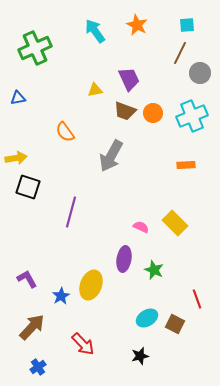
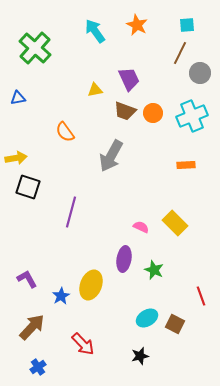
green cross: rotated 24 degrees counterclockwise
red line: moved 4 px right, 3 px up
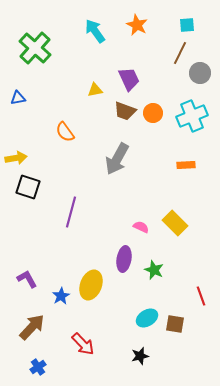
gray arrow: moved 6 px right, 3 px down
brown square: rotated 18 degrees counterclockwise
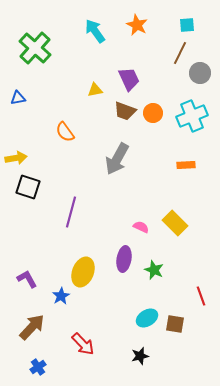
yellow ellipse: moved 8 px left, 13 px up
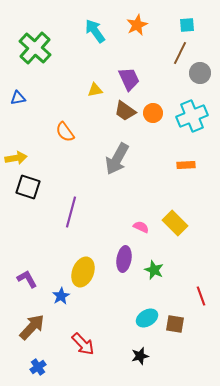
orange star: rotated 20 degrees clockwise
brown trapezoid: rotated 15 degrees clockwise
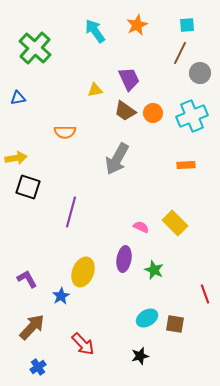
orange semicircle: rotated 55 degrees counterclockwise
red line: moved 4 px right, 2 px up
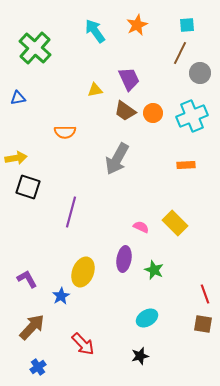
brown square: moved 28 px right
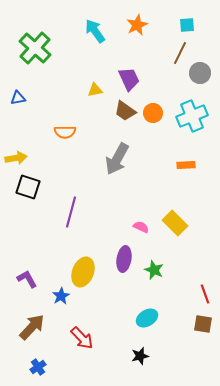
red arrow: moved 1 px left, 6 px up
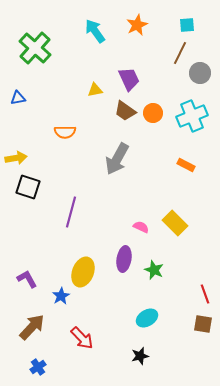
orange rectangle: rotated 30 degrees clockwise
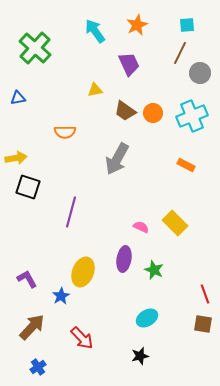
purple trapezoid: moved 15 px up
